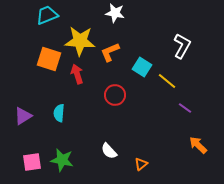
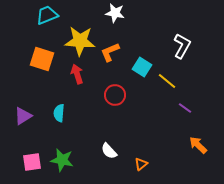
orange square: moved 7 px left
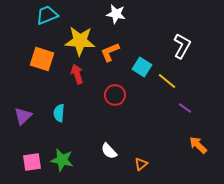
white star: moved 1 px right, 1 px down
purple triangle: rotated 12 degrees counterclockwise
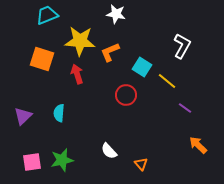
red circle: moved 11 px right
green star: rotated 25 degrees counterclockwise
orange triangle: rotated 32 degrees counterclockwise
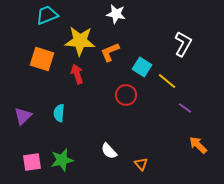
white L-shape: moved 1 px right, 2 px up
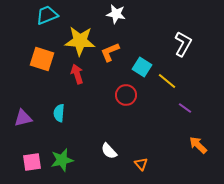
purple triangle: moved 2 px down; rotated 30 degrees clockwise
